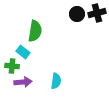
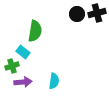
green cross: rotated 24 degrees counterclockwise
cyan semicircle: moved 2 px left
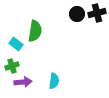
cyan rectangle: moved 7 px left, 8 px up
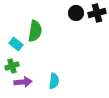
black circle: moved 1 px left, 1 px up
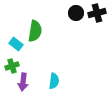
purple arrow: rotated 102 degrees clockwise
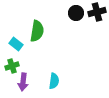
black cross: moved 1 px up
green semicircle: moved 2 px right
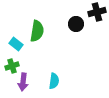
black circle: moved 11 px down
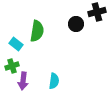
purple arrow: moved 1 px up
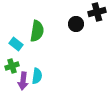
cyan semicircle: moved 17 px left, 5 px up
